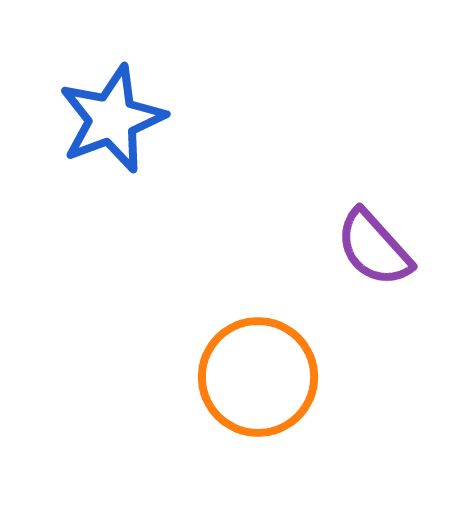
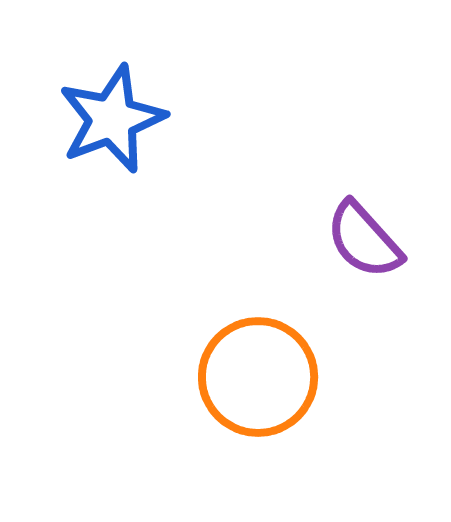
purple semicircle: moved 10 px left, 8 px up
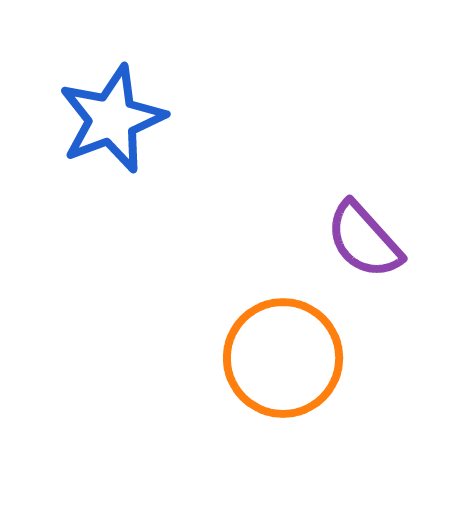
orange circle: moved 25 px right, 19 px up
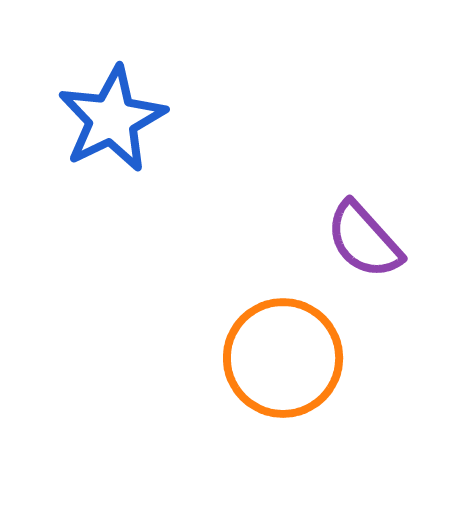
blue star: rotated 5 degrees counterclockwise
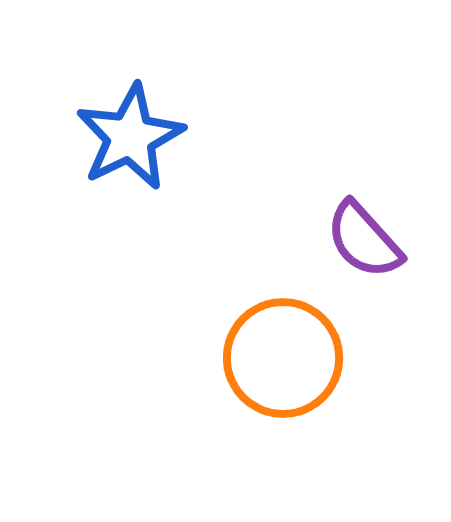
blue star: moved 18 px right, 18 px down
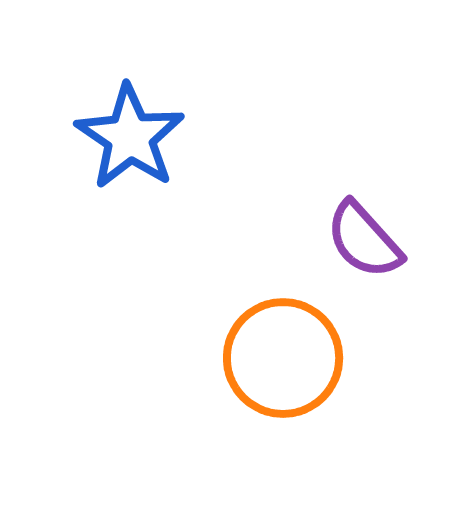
blue star: rotated 12 degrees counterclockwise
